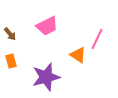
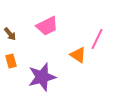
purple star: moved 4 px left
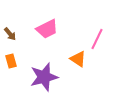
pink trapezoid: moved 3 px down
orange triangle: moved 4 px down
purple star: moved 2 px right
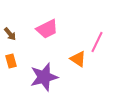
pink line: moved 3 px down
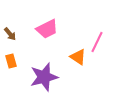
orange triangle: moved 2 px up
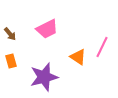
pink line: moved 5 px right, 5 px down
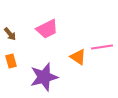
pink line: rotated 55 degrees clockwise
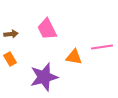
pink trapezoid: rotated 90 degrees clockwise
brown arrow: moved 1 px right; rotated 56 degrees counterclockwise
orange triangle: moved 4 px left; rotated 24 degrees counterclockwise
orange rectangle: moved 1 px left, 2 px up; rotated 16 degrees counterclockwise
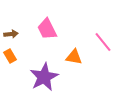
pink line: moved 1 px right, 5 px up; rotated 60 degrees clockwise
orange rectangle: moved 3 px up
purple star: rotated 12 degrees counterclockwise
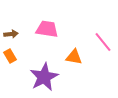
pink trapezoid: rotated 125 degrees clockwise
